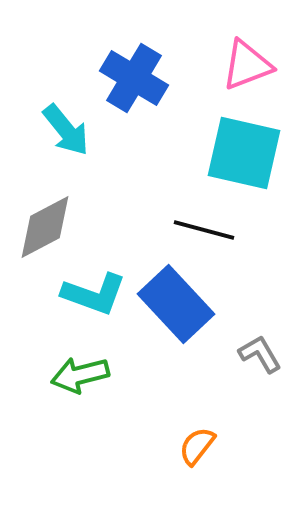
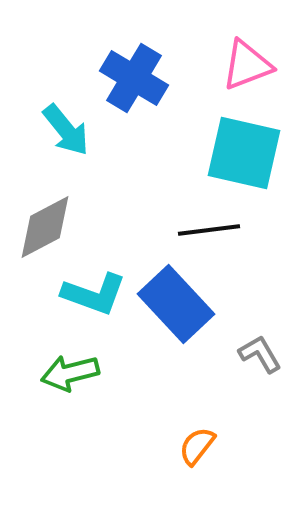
black line: moved 5 px right; rotated 22 degrees counterclockwise
green arrow: moved 10 px left, 2 px up
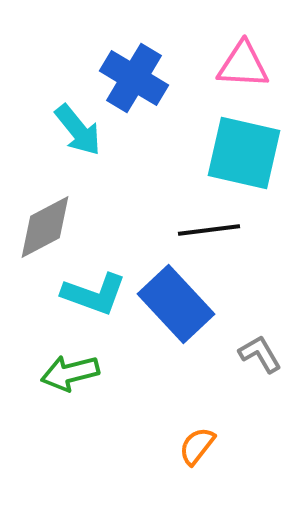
pink triangle: moved 4 px left; rotated 24 degrees clockwise
cyan arrow: moved 12 px right
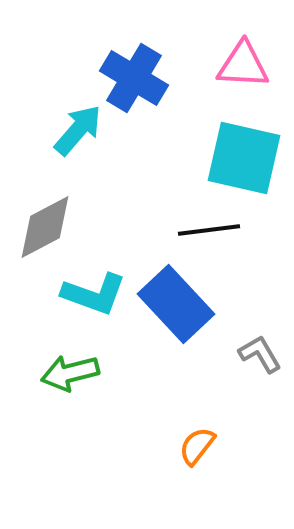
cyan arrow: rotated 100 degrees counterclockwise
cyan square: moved 5 px down
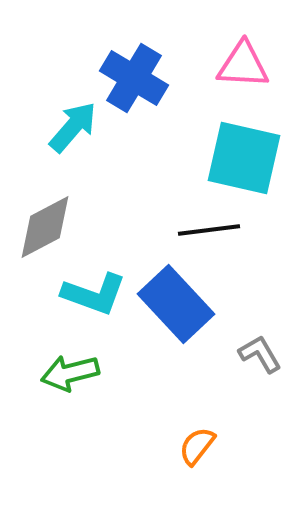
cyan arrow: moved 5 px left, 3 px up
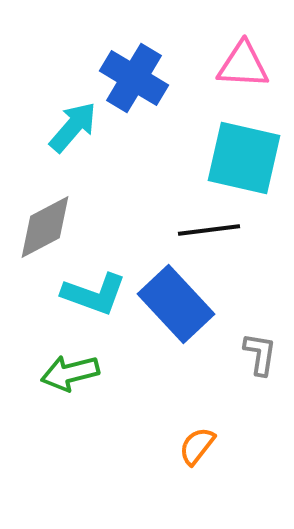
gray L-shape: rotated 39 degrees clockwise
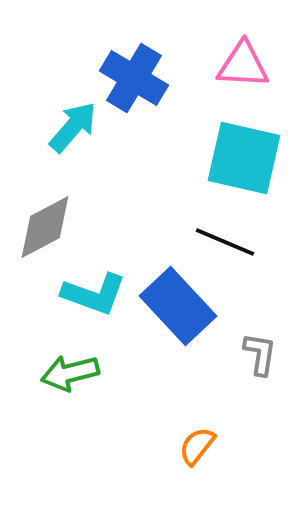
black line: moved 16 px right, 12 px down; rotated 30 degrees clockwise
blue rectangle: moved 2 px right, 2 px down
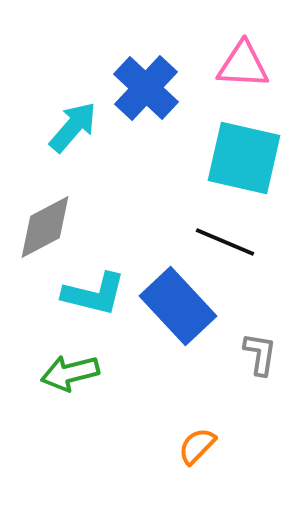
blue cross: moved 12 px right, 10 px down; rotated 12 degrees clockwise
cyan L-shape: rotated 6 degrees counterclockwise
orange semicircle: rotated 6 degrees clockwise
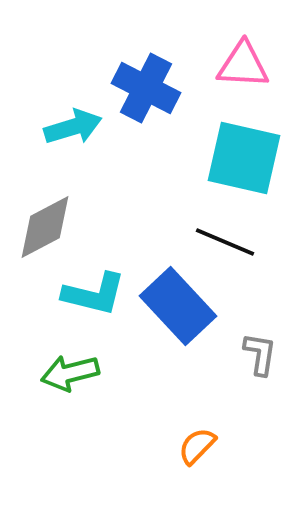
blue cross: rotated 16 degrees counterclockwise
cyan arrow: rotated 32 degrees clockwise
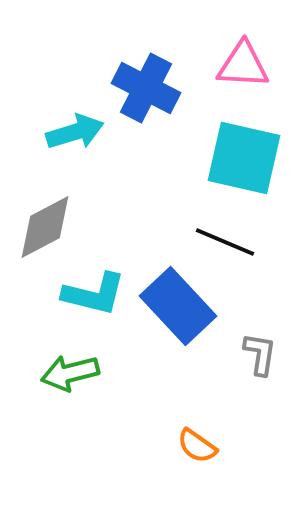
cyan arrow: moved 2 px right, 5 px down
orange semicircle: rotated 99 degrees counterclockwise
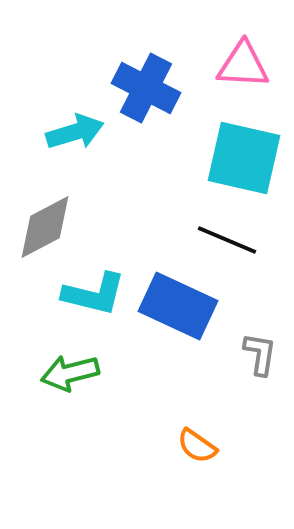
black line: moved 2 px right, 2 px up
blue rectangle: rotated 22 degrees counterclockwise
